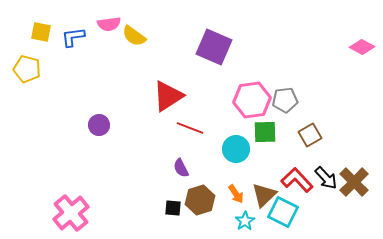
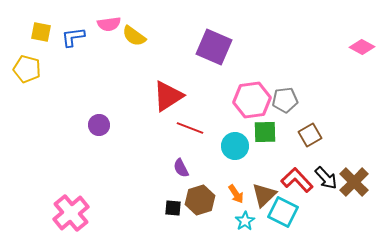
cyan circle: moved 1 px left, 3 px up
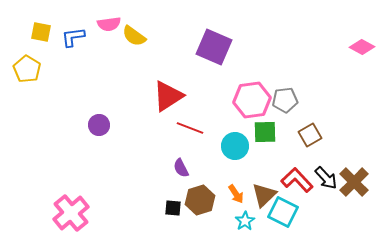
yellow pentagon: rotated 16 degrees clockwise
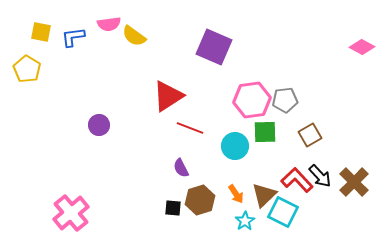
black arrow: moved 6 px left, 2 px up
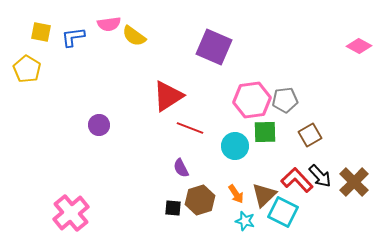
pink diamond: moved 3 px left, 1 px up
cyan star: rotated 24 degrees counterclockwise
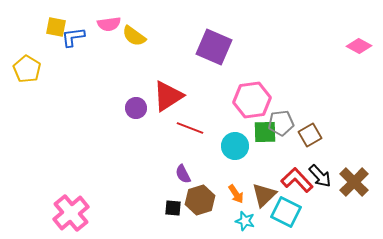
yellow square: moved 15 px right, 5 px up
gray pentagon: moved 4 px left, 23 px down
purple circle: moved 37 px right, 17 px up
purple semicircle: moved 2 px right, 6 px down
cyan square: moved 3 px right
